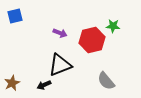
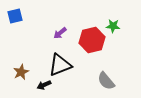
purple arrow: rotated 120 degrees clockwise
brown star: moved 9 px right, 11 px up
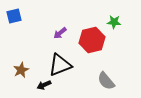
blue square: moved 1 px left
green star: moved 1 px right, 4 px up
brown star: moved 2 px up
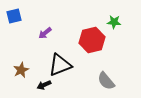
purple arrow: moved 15 px left
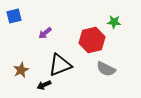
gray semicircle: moved 12 px up; rotated 24 degrees counterclockwise
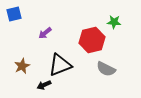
blue square: moved 2 px up
brown star: moved 1 px right, 4 px up
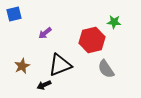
gray semicircle: rotated 30 degrees clockwise
